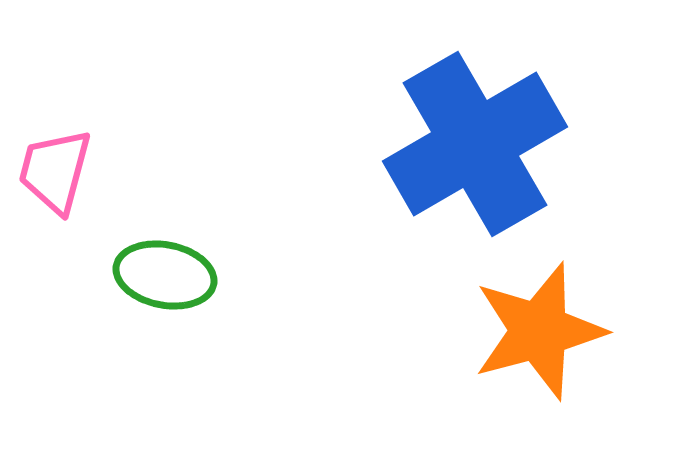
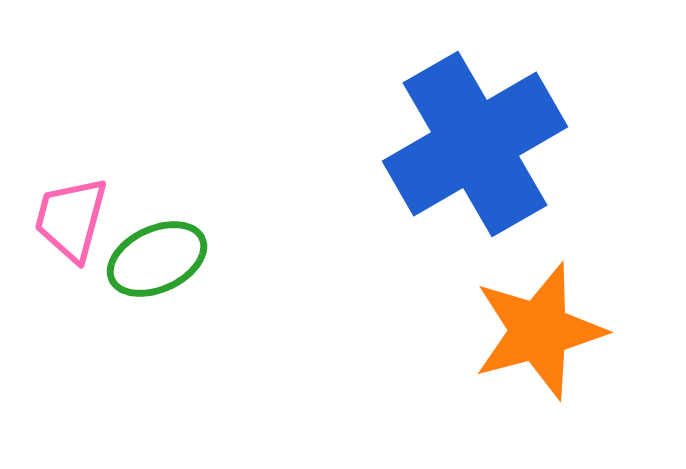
pink trapezoid: moved 16 px right, 48 px down
green ellipse: moved 8 px left, 16 px up; rotated 36 degrees counterclockwise
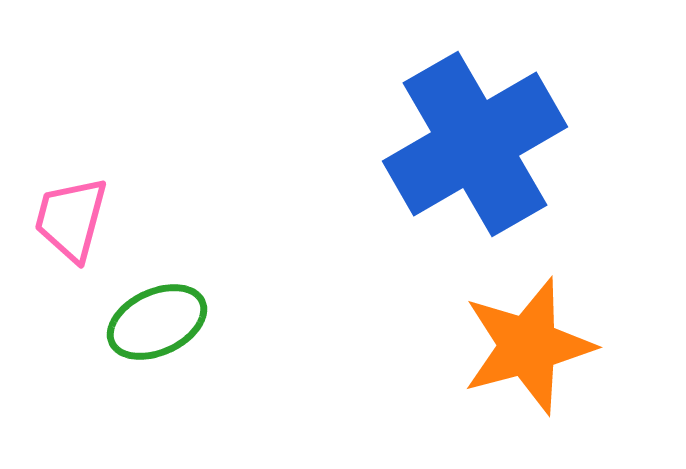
green ellipse: moved 63 px down
orange star: moved 11 px left, 15 px down
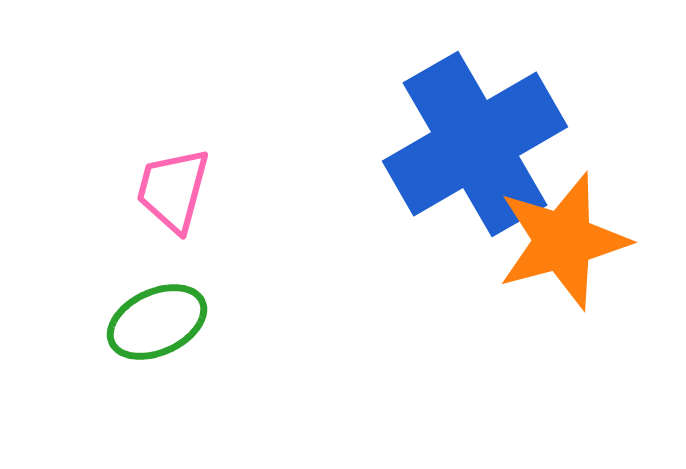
pink trapezoid: moved 102 px right, 29 px up
orange star: moved 35 px right, 105 px up
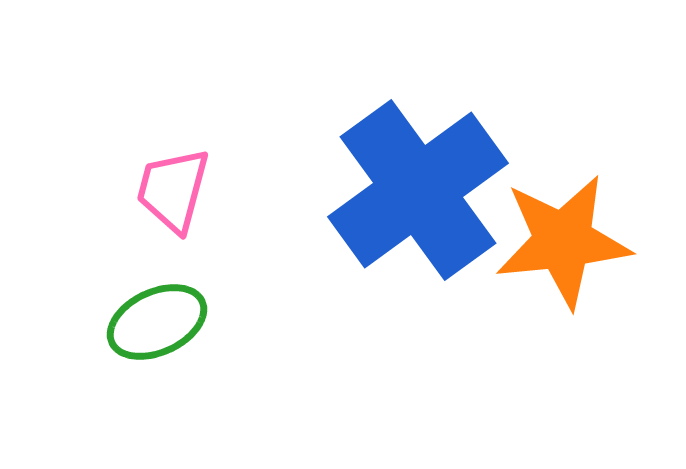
blue cross: moved 57 px left, 46 px down; rotated 6 degrees counterclockwise
orange star: rotated 9 degrees clockwise
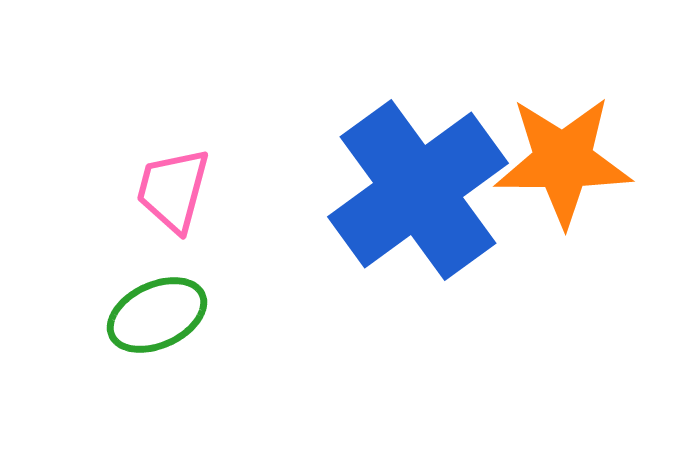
orange star: moved 80 px up; rotated 6 degrees clockwise
green ellipse: moved 7 px up
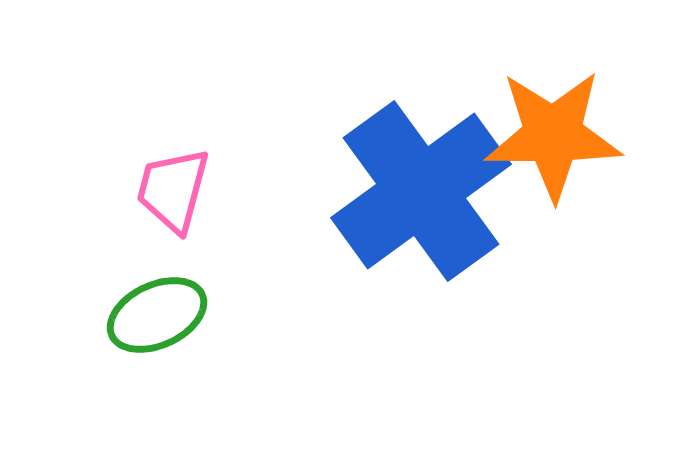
orange star: moved 10 px left, 26 px up
blue cross: moved 3 px right, 1 px down
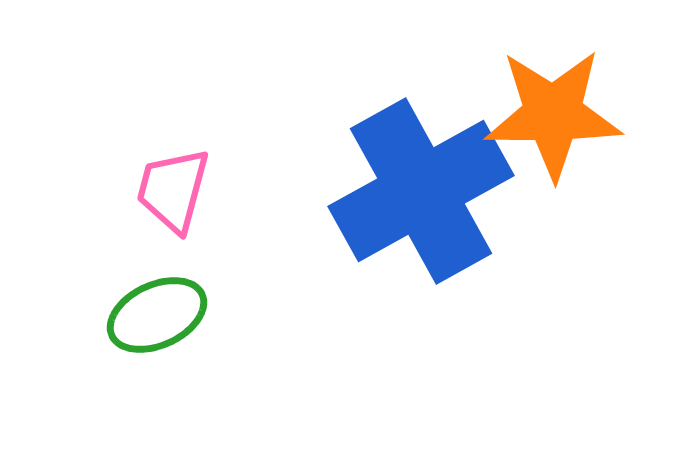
orange star: moved 21 px up
blue cross: rotated 7 degrees clockwise
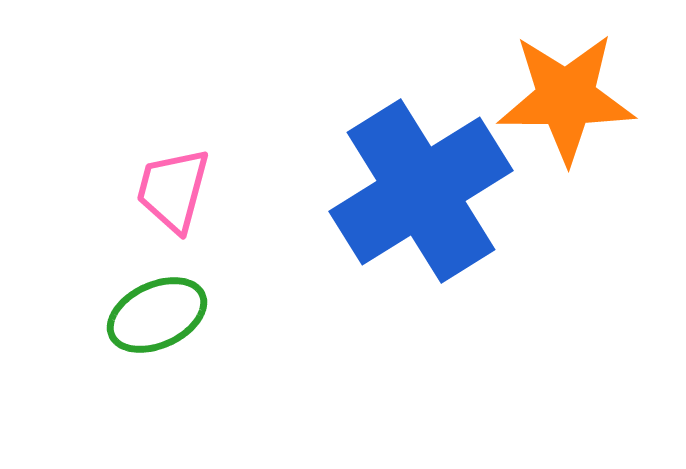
orange star: moved 13 px right, 16 px up
blue cross: rotated 3 degrees counterclockwise
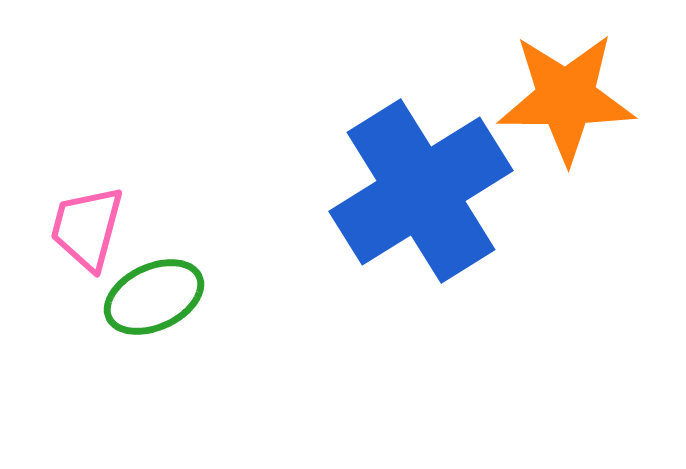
pink trapezoid: moved 86 px left, 38 px down
green ellipse: moved 3 px left, 18 px up
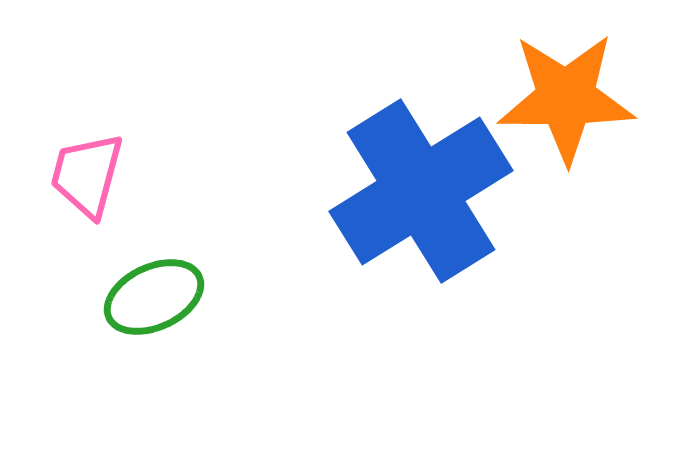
pink trapezoid: moved 53 px up
